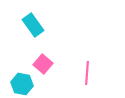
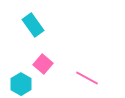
pink line: moved 5 px down; rotated 65 degrees counterclockwise
cyan hexagon: moved 1 px left; rotated 20 degrees clockwise
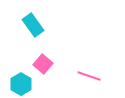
pink line: moved 2 px right, 2 px up; rotated 10 degrees counterclockwise
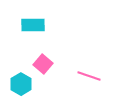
cyan rectangle: rotated 55 degrees counterclockwise
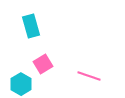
cyan rectangle: moved 2 px left, 1 px down; rotated 75 degrees clockwise
pink square: rotated 18 degrees clockwise
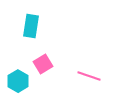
cyan rectangle: rotated 25 degrees clockwise
cyan hexagon: moved 3 px left, 3 px up
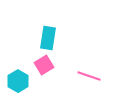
cyan rectangle: moved 17 px right, 12 px down
pink square: moved 1 px right, 1 px down
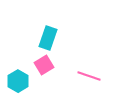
cyan rectangle: rotated 10 degrees clockwise
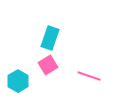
cyan rectangle: moved 2 px right
pink square: moved 4 px right
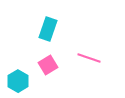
cyan rectangle: moved 2 px left, 9 px up
pink line: moved 18 px up
